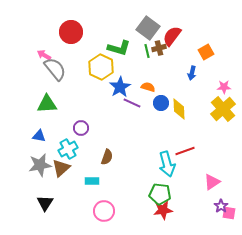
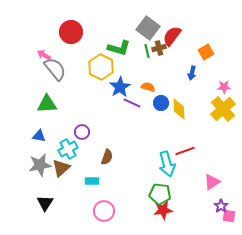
purple circle: moved 1 px right, 4 px down
pink square: moved 3 px down
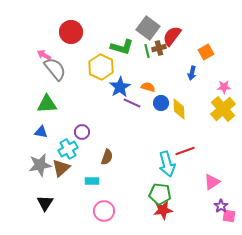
green L-shape: moved 3 px right, 1 px up
blue triangle: moved 2 px right, 4 px up
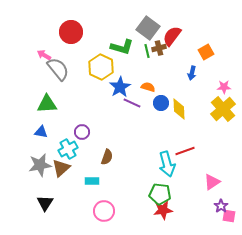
gray semicircle: moved 3 px right
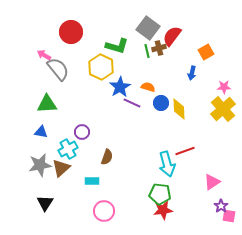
green L-shape: moved 5 px left, 1 px up
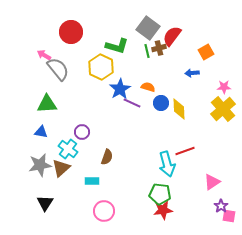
blue arrow: rotated 72 degrees clockwise
blue star: moved 2 px down
cyan cross: rotated 24 degrees counterclockwise
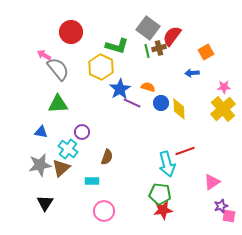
green triangle: moved 11 px right
purple star: rotated 16 degrees clockwise
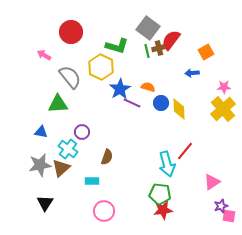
red semicircle: moved 1 px left, 4 px down
gray semicircle: moved 12 px right, 8 px down
red line: rotated 30 degrees counterclockwise
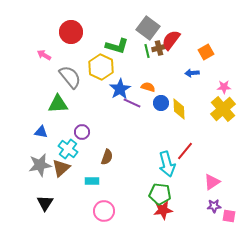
purple star: moved 7 px left; rotated 16 degrees clockwise
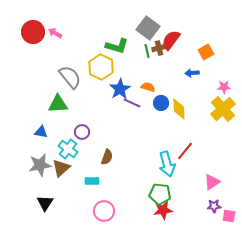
red circle: moved 38 px left
pink arrow: moved 11 px right, 22 px up
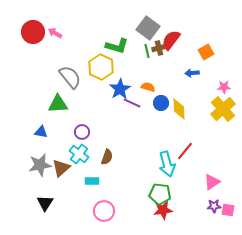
cyan cross: moved 11 px right, 5 px down
pink square: moved 1 px left, 6 px up
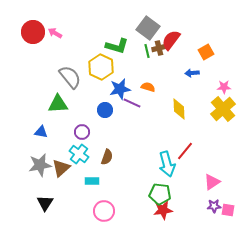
blue star: rotated 20 degrees clockwise
blue circle: moved 56 px left, 7 px down
